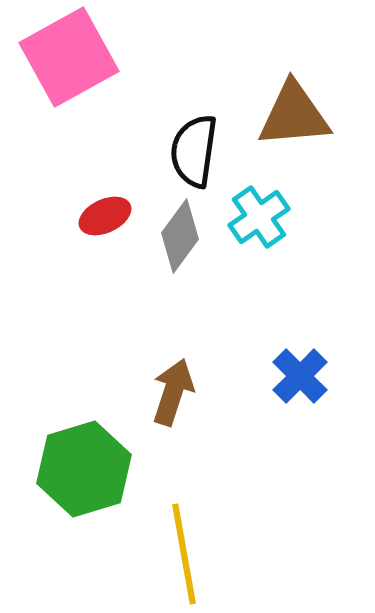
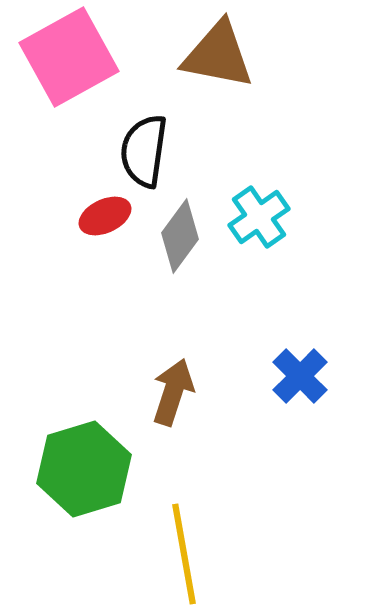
brown triangle: moved 76 px left, 60 px up; rotated 16 degrees clockwise
black semicircle: moved 50 px left
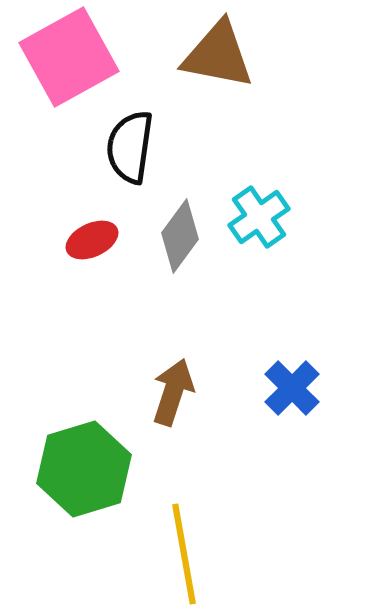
black semicircle: moved 14 px left, 4 px up
red ellipse: moved 13 px left, 24 px down
blue cross: moved 8 px left, 12 px down
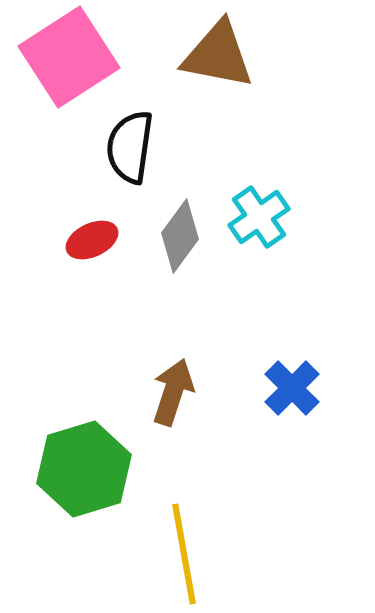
pink square: rotated 4 degrees counterclockwise
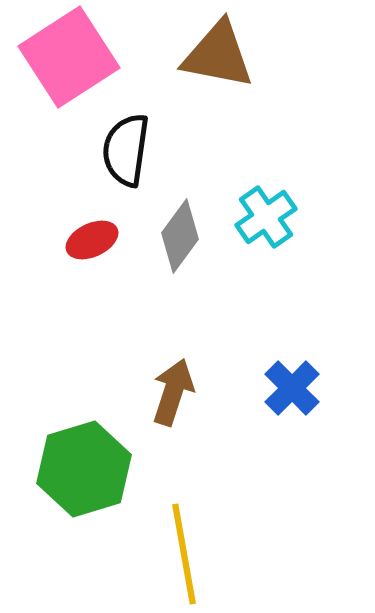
black semicircle: moved 4 px left, 3 px down
cyan cross: moved 7 px right
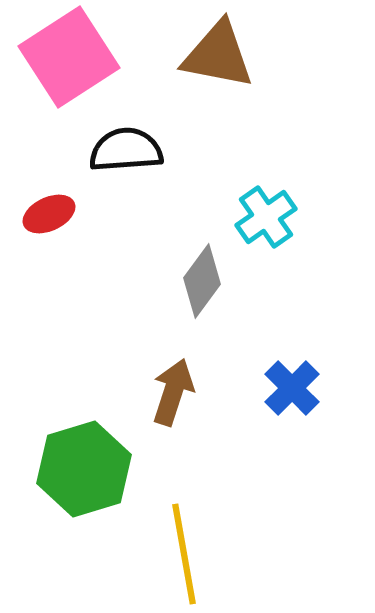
black semicircle: rotated 78 degrees clockwise
gray diamond: moved 22 px right, 45 px down
red ellipse: moved 43 px left, 26 px up
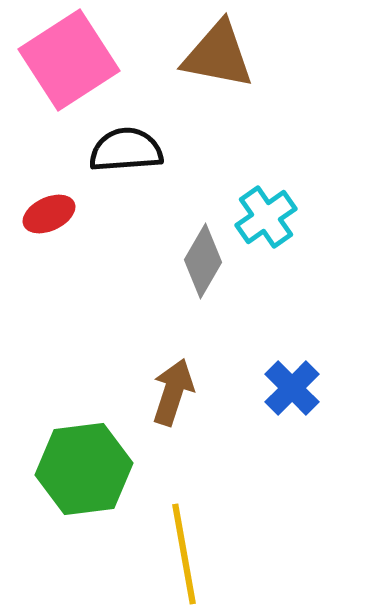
pink square: moved 3 px down
gray diamond: moved 1 px right, 20 px up; rotated 6 degrees counterclockwise
green hexagon: rotated 10 degrees clockwise
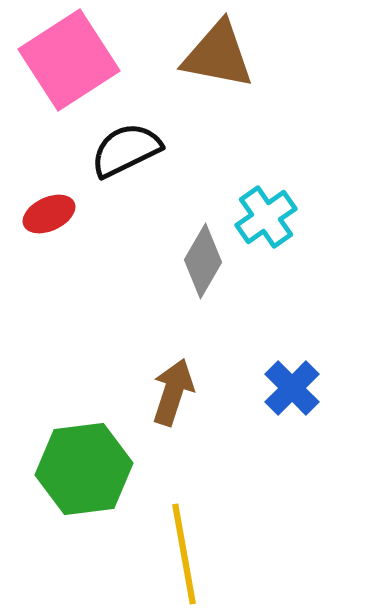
black semicircle: rotated 22 degrees counterclockwise
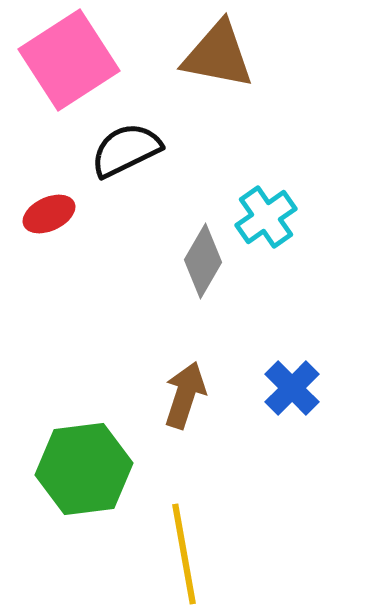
brown arrow: moved 12 px right, 3 px down
